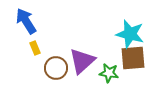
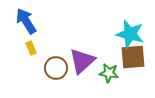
yellow rectangle: moved 4 px left
brown square: moved 1 px up
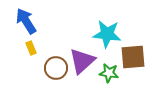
cyan star: moved 23 px left; rotated 8 degrees counterclockwise
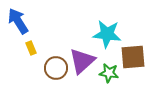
blue arrow: moved 8 px left
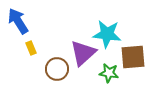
purple triangle: moved 1 px right, 8 px up
brown circle: moved 1 px right, 1 px down
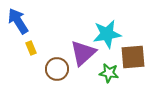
cyan star: rotated 16 degrees counterclockwise
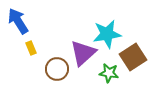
brown square: rotated 28 degrees counterclockwise
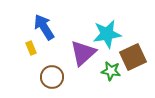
blue arrow: moved 26 px right, 6 px down
brown square: rotated 8 degrees clockwise
brown circle: moved 5 px left, 8 px down
green star: moved 2 px right, 2 px up
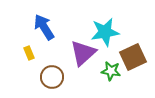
cyan star: moved 2 px left, 2 px up
yellow rectangle: moved 2 px left, 5 px down
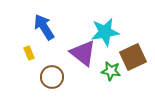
purple triangle: rotated 40 degrees counterclockwise
